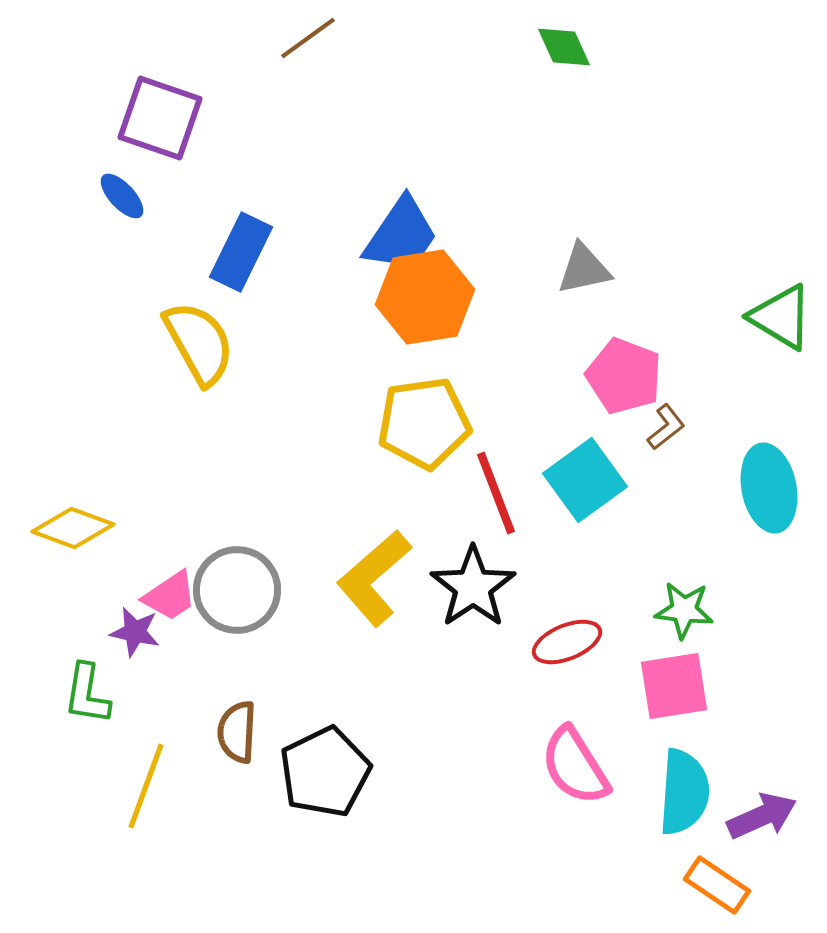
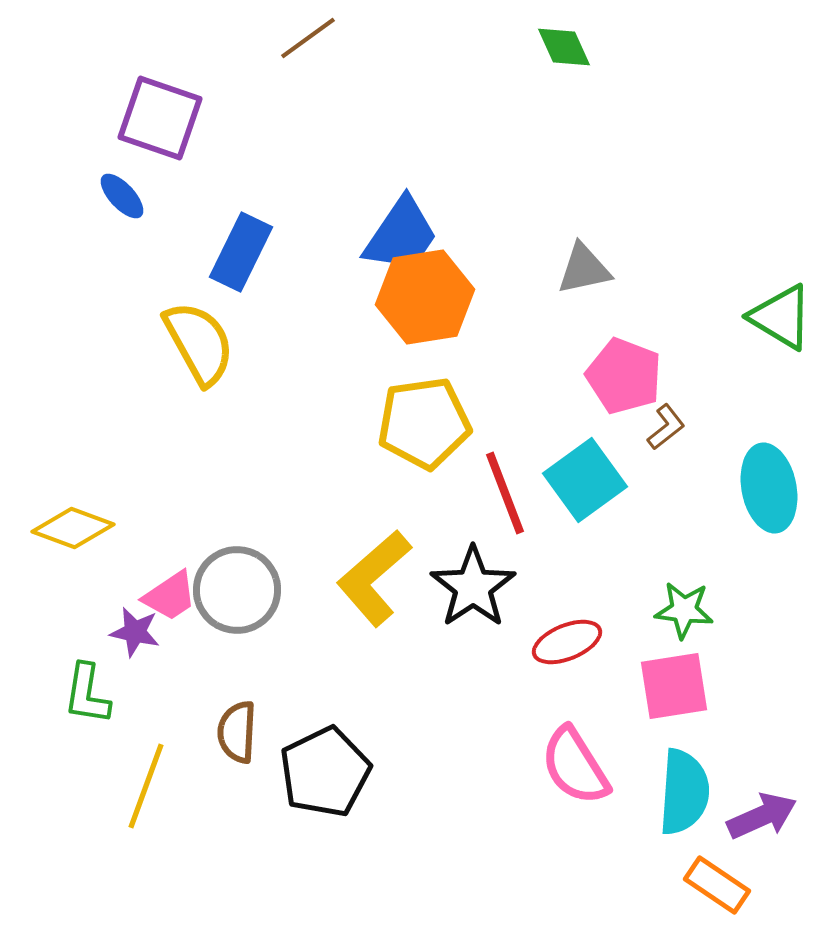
red line: moved 9 px right
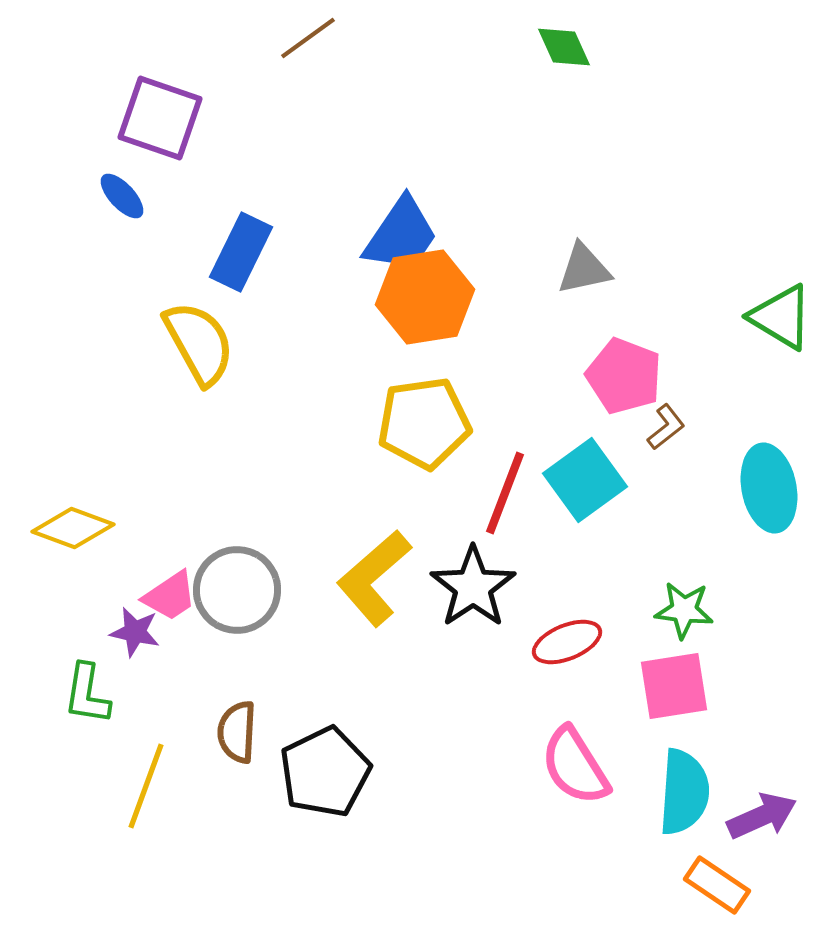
red line: rotated 42 degrees clockwise
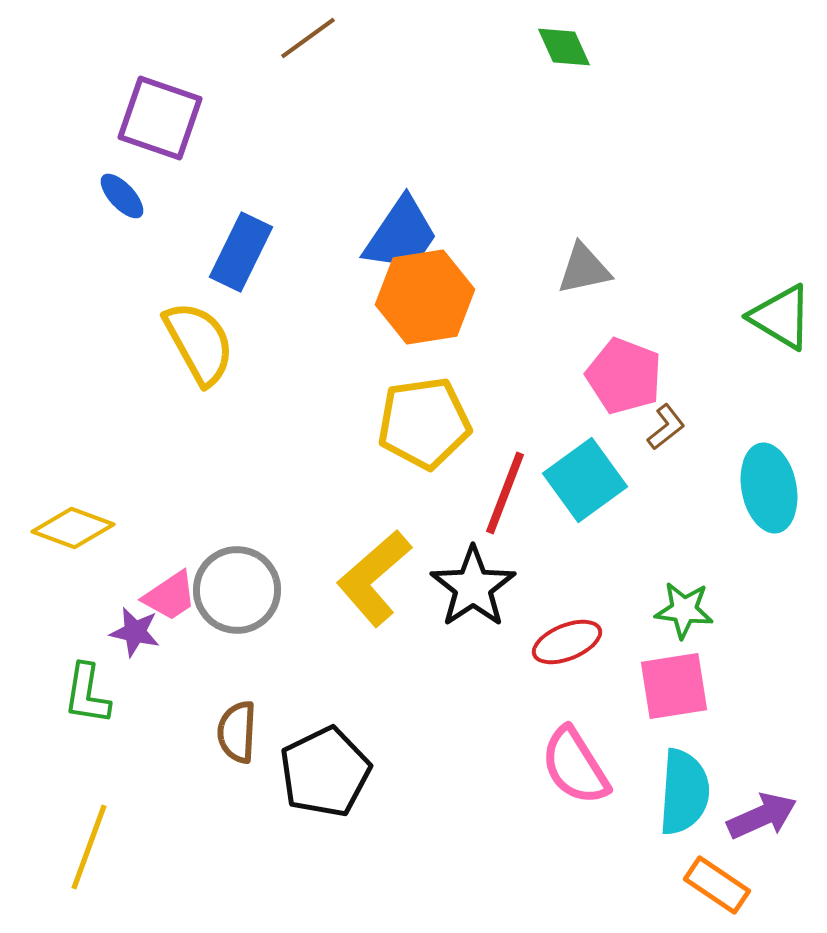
yellow line: moved 57 px left, 61 px down
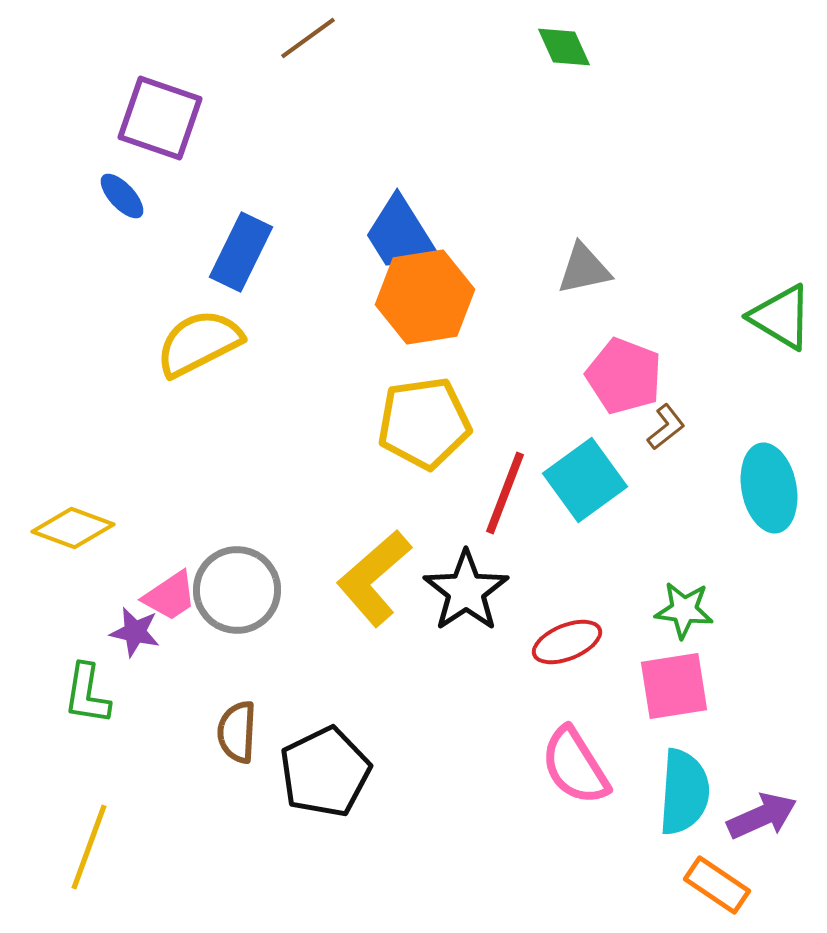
blue trapezoid: rotated 114 degrees clockwise
yellow semicircle: rotated 88 degrees counterclockwise
black star: moved 7 px left, 4 px down
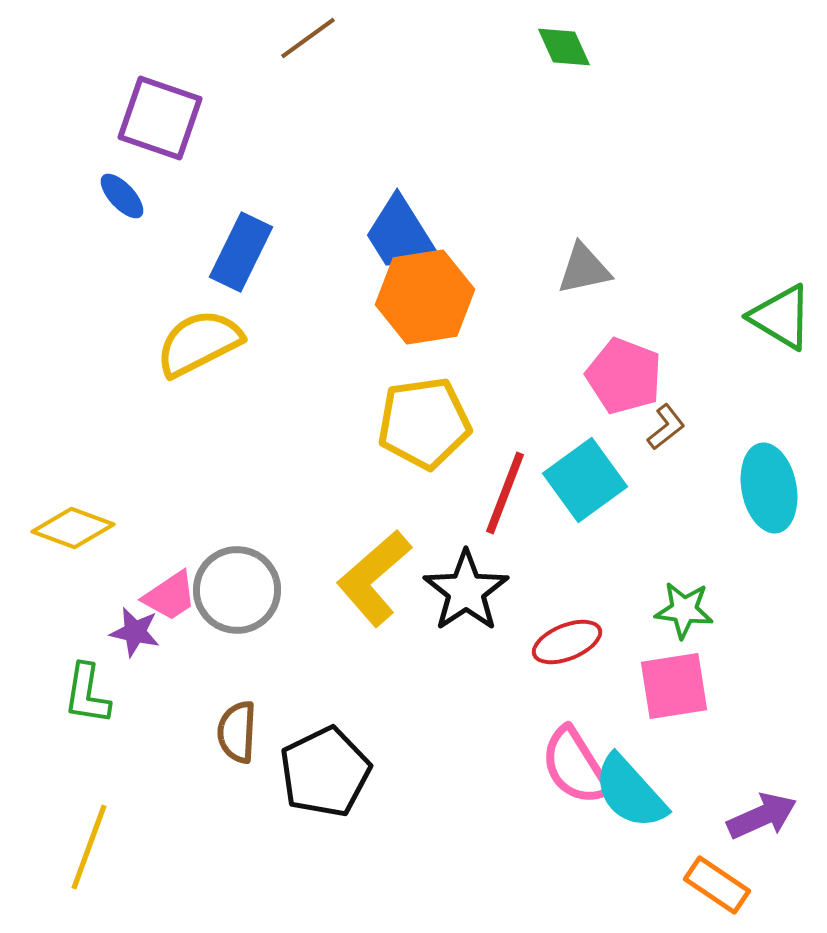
cyan semicircle: moved 54 px left; rotated 134 degrees clockwise
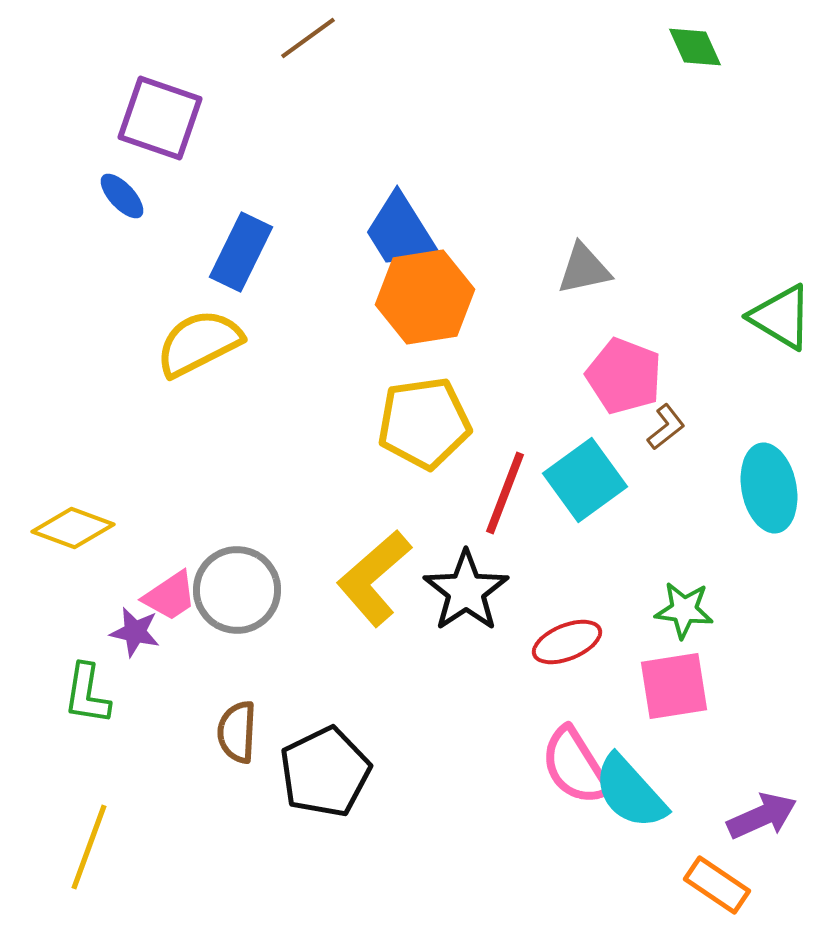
green diamond: moved 131 px right
blue trapezoid: moved 3 px up
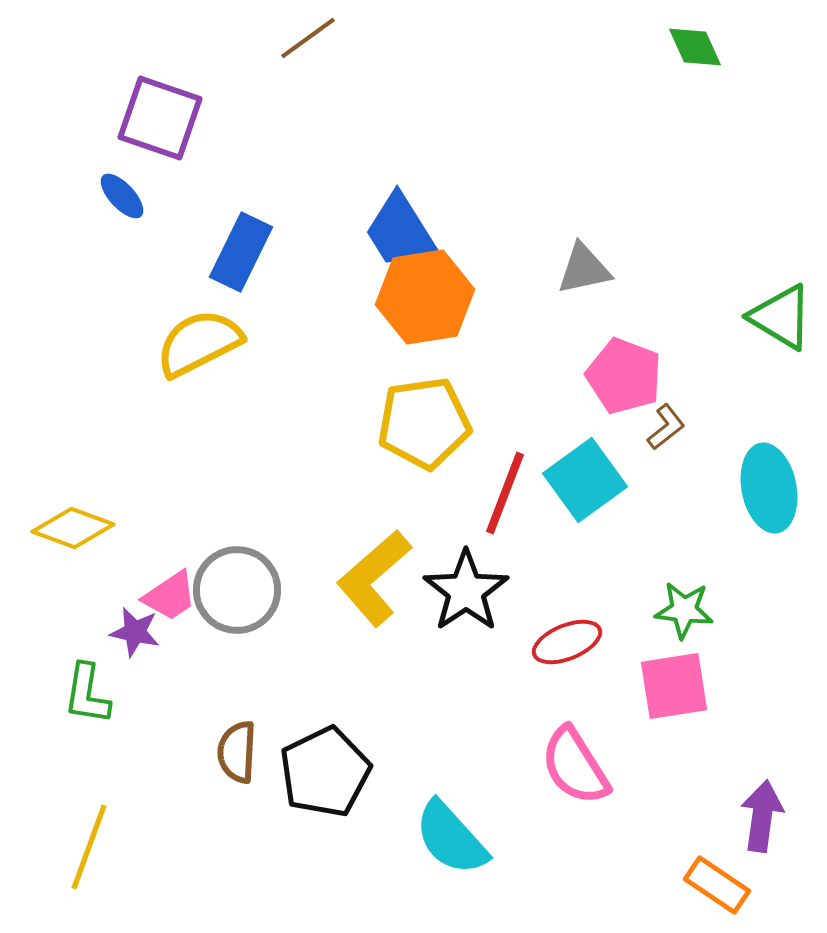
brown semicircle: moved 20 px down
cyan semicircle: moved 179 px left, 46 px down
purple arrow: rotated 58 degrees counterclockwise
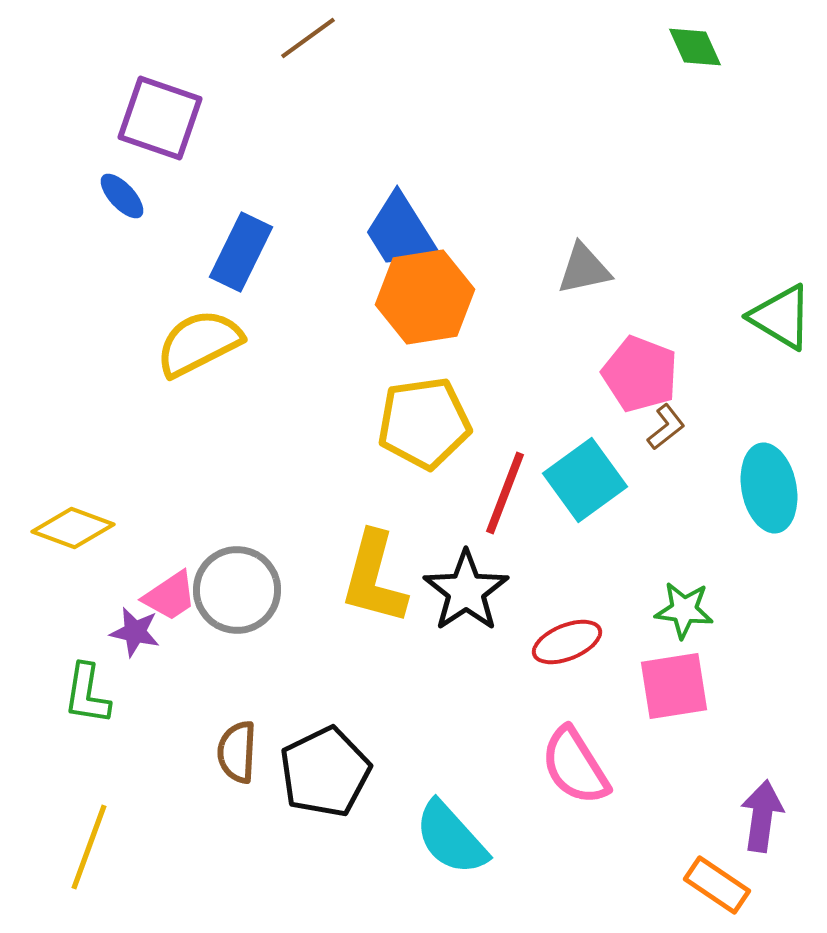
pink pentagon: moved 16 px right, 2 px up
yellow L-shape: rotated 34 degrees counterclockwise
